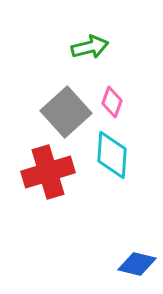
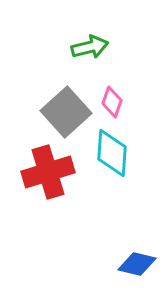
cyan diamond: moved 2 px up
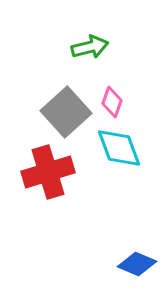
cyan diamond: moved 7 px right, 5 px up; rotated 24 degrees counterclockwise
blue diamond: rotated 9 degrees clockwise
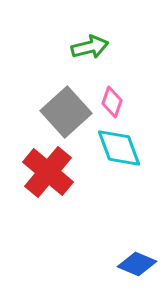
red cross: rotated 33 degrees counterclockwise
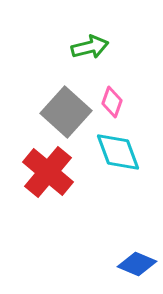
gray square: rotated 6 degrees counterclockwise
cyan diamond: moved 1 px left, 4 px down
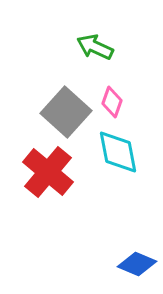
green arrow: moved 5 px right; rotated 141 degrees counterclockwise
cyan diamond: rotated 9 degrees clockwise
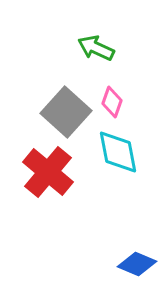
green arrow: moved 1 px right, 1 px down
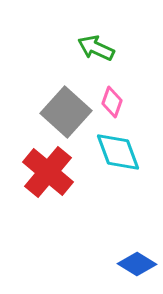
cyan diamond: rotated 9 degrees counterclockwise
blue diamond: rotated 9 degrees clockwise
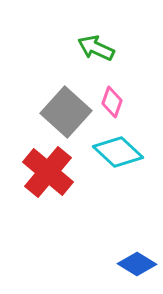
cyan diamond: rotated 27 degrees counterclockwise
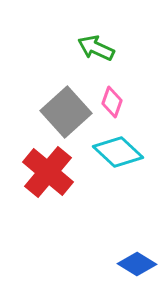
gray square: rotated 6 degrees clockwise
